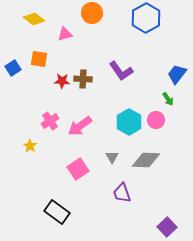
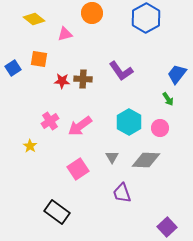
pink circle: moved 4 px right, 8 px down
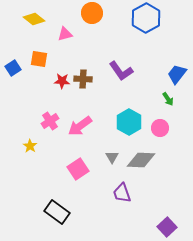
gray diamond: moved 5 px left
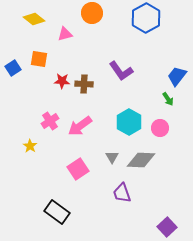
blue trapezoid: moved 2 px down
brown cross: moved 1 px right, 5 px down
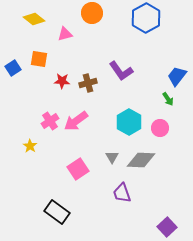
brown cross: moved 4 px right, 1 px up; rotated 18 degrees counterclockwise
pink arrow: moved 4 px left, 5 px up
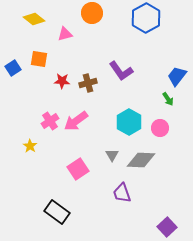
gray triangle: moved 2 px up
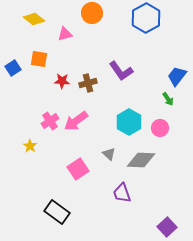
gray triangle: moved 3 px left, 1 px up; rotated 16 degrees counterclockwise
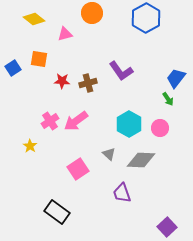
blue trapezoid: moved 1 px left, 2 px down
cyan hexagon: moved 2 px down
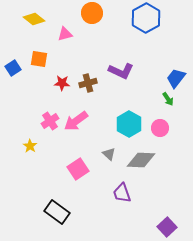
purple L-shape: rotated 30 degrees counterclockwise
red star: moved 2 px down
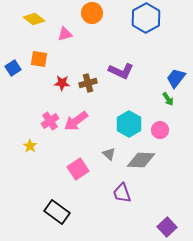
pink circle: moved 2 px down
